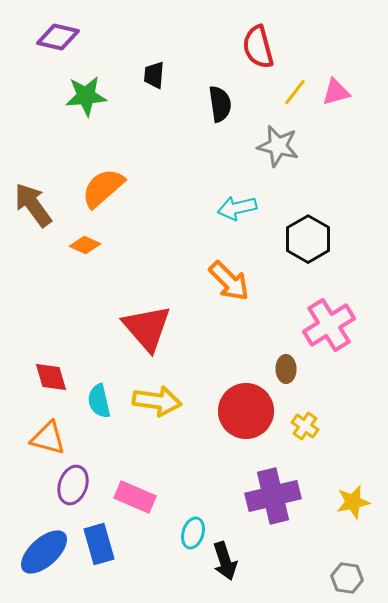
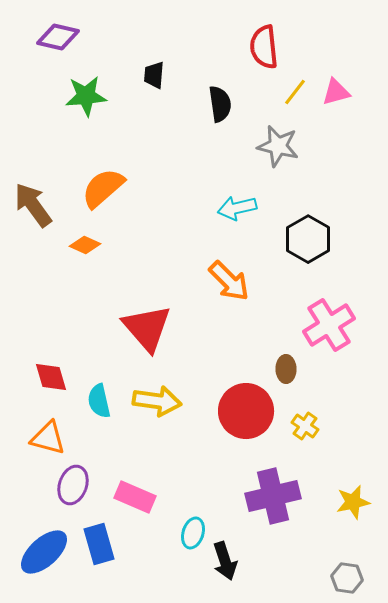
red semicircle: moved 6 px right; rotated 9 degrees clockwise
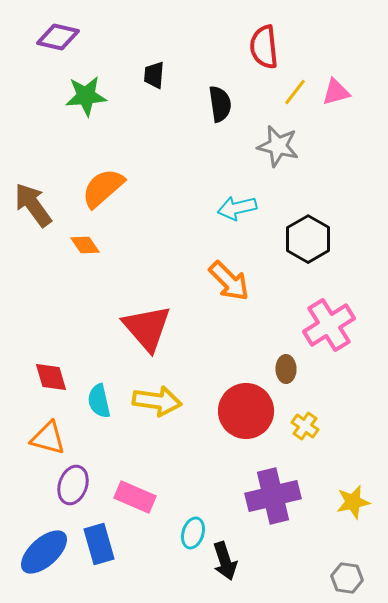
orange diamond: rotated 32 degrees clockwise
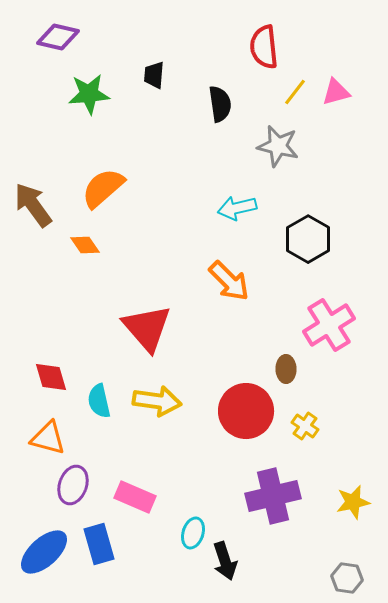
green star: moved 3 px right, 2 px up
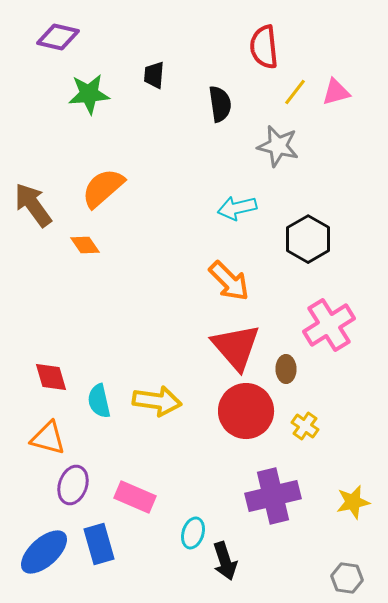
red triangle: moved 89 px right, 19 px down
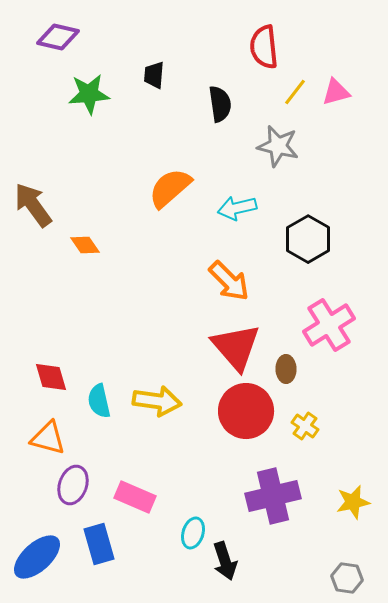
orange semicircle: moved 67 px right
blue ellipse: moved 7 px left, 5 px down
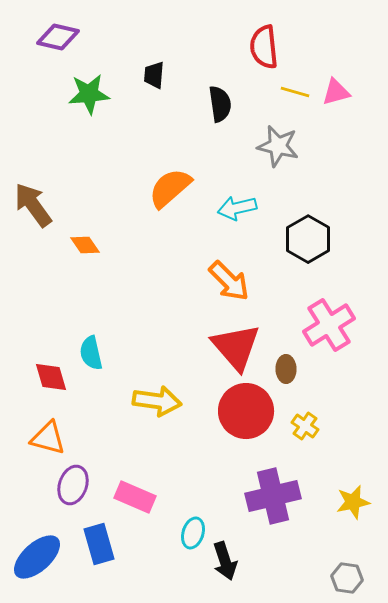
yellow line: rotated 68 degrees clockwise
cyan semicircle: moved 8 px left, 48 px up
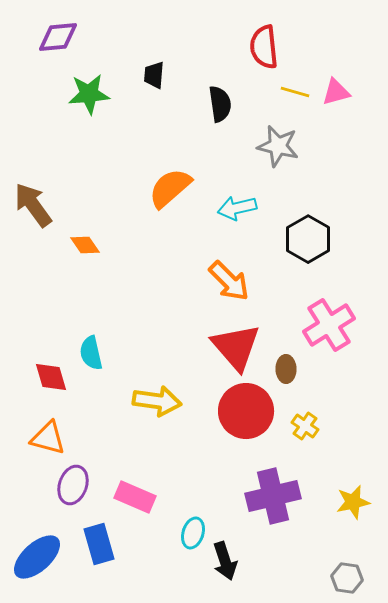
purple diamond: rotated 18 degrees counterclockwise
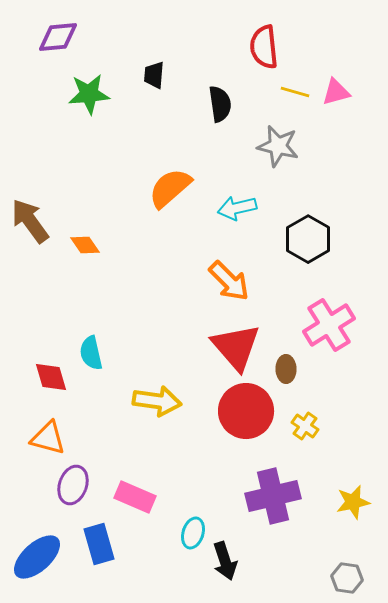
brown arrow: moved 3 px left, 16 px down
